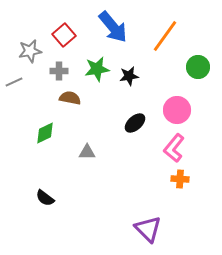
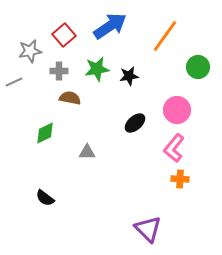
blue arrow: moved 3 px left, 1 px up; rotated 84 degrees counterclockwise
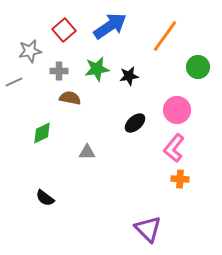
red square: moved 5 px up
green diamond: moved 3 px left
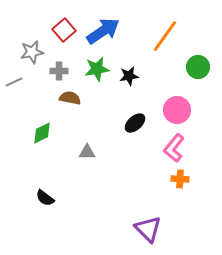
blue arrow: moved 7 px left, 5 px down
gray star: moved 2 px right, 1 px down
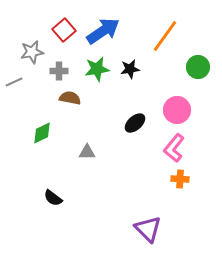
black star: moved 1 px right, 7 px up
black semicircle: moved 8 px right
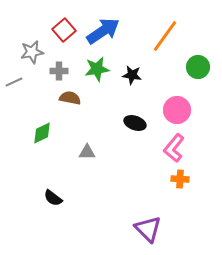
black star: moved 2 px right, 6 px down; rotated 18 degrees clockwise
black ellipse: rotated 60 degrees clockwise
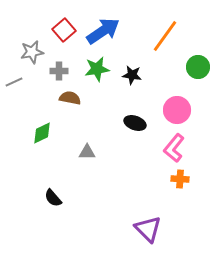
black semicircle: rotated 12 degrees clockwise
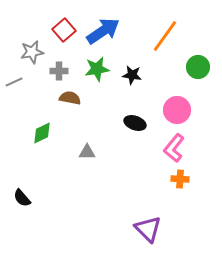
black semicircle: moved 31 px left
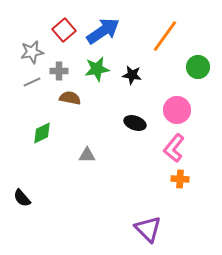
gray line: moved 18 px right
gray triangle: moved 3 px down
